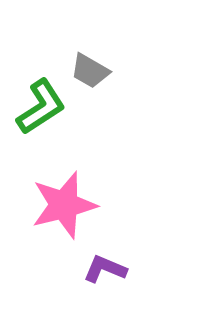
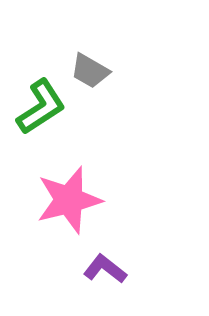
pink star: moved 5 px right, 5 px up
purple L-shape: rotated 15 degrees clockwise
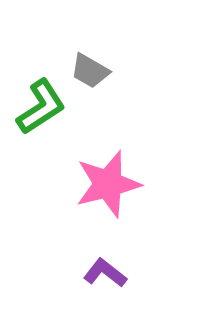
pink star: moved 39 px right, 16 px up
purple L-shape: moved 4 px down
